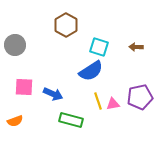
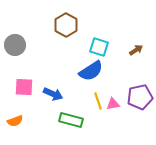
brown arrow: moved 3 px down; rotated 144 degrees clockwise
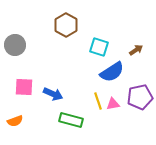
blue semicircle: moved 21 px right, 1 px down
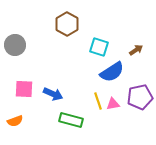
brown hexagon: moved 1 px right, 1 px up
pink square: moved 2 px down
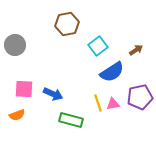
brown hexagon: rotated 20 degrees clockwise
cyan square: moved 1 px left, 1 px up; rotated 36 degrees clockwise
yellow line: moved 2 px down
orange semicircle: moved 2 px right, 6 px up
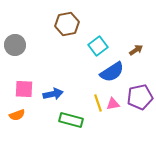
blue arrow: rotated 36 degrees counterclockwise
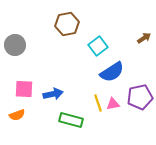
brown arrow: moved 8 px right, 12 px up
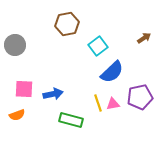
blue semicircle: rotated 10 degrees counterclockwise
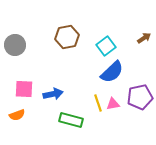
brown hexagon: moved 13 px down
cyan square: moved 8 px right
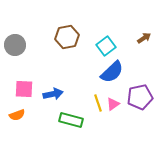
pink triangle: rotated 24 degrees counterclockwise
